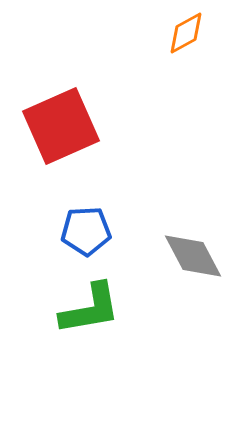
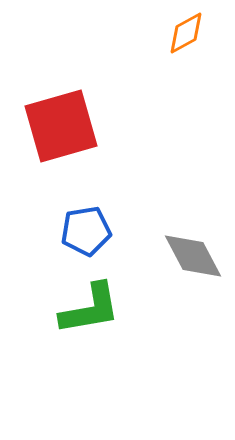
red square: rotated 8 degrees clockwise
blue pentagon: rotated 6 degrees counterclockwise
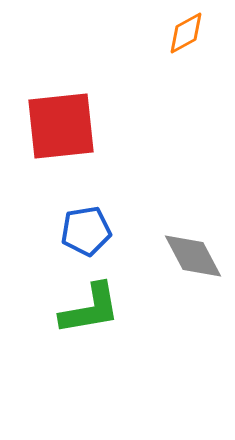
red square: rotated 10 degrees clockwise
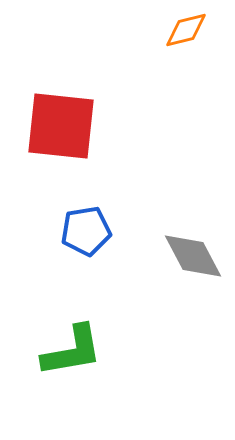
orange diamond: moved 3 px up; rotated 15 degrees clockwise
red square: rotated 12 degrees clockwise
green L-shape: moved 18 px left, 42 px down
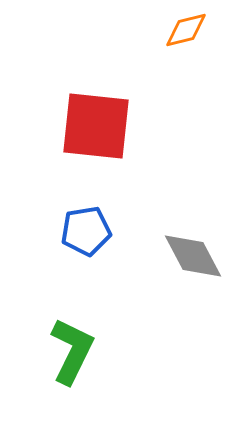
red square: moved 35 px right
green L-shape: rotated 54 degrees counterclockwise
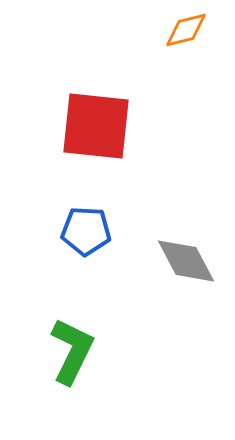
blue pentagon: rotated 12 degrees clockwise
gray diamond: moved 7 px left, 5 px down
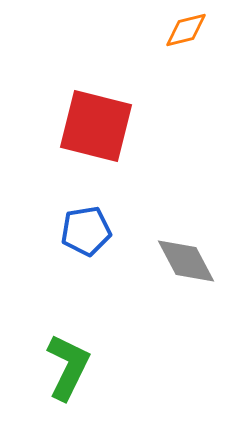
red square: rotated 8 degrees clockwise
blue pentagon: rotated 12 degrees counterclockwise
green L-shape: moved 4 px left, 16 px down
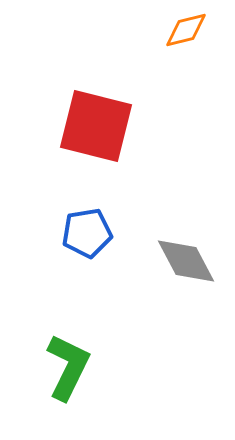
blue pentagon: moved 1 px right, 2 px down
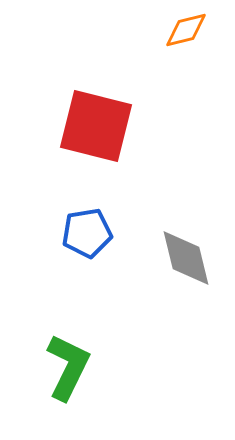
gray diamond: moved 3 px up; rotated 14 degrees clockwise
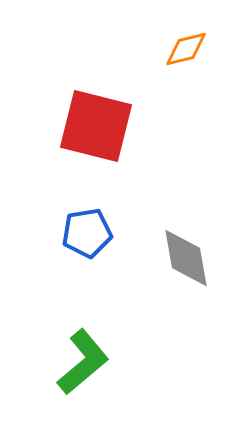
orange diamond: moved 19 px down
gray diamond: rotated 4 degrees clockwise
green L-shape: moved 15 px right, 5 px up; rotated 24 degrees clockwise
